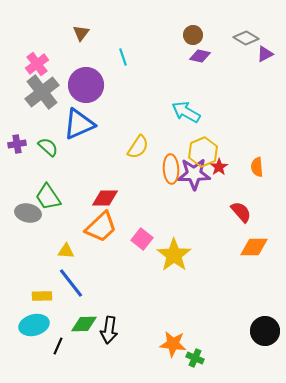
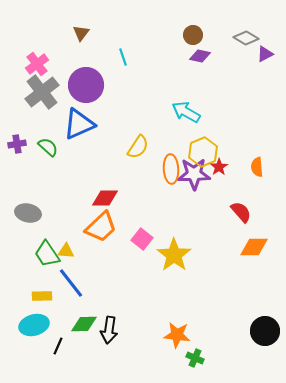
green trapezoid: moved 1 px left, 57 px down
orange star: moved 4 px right, 9 px up
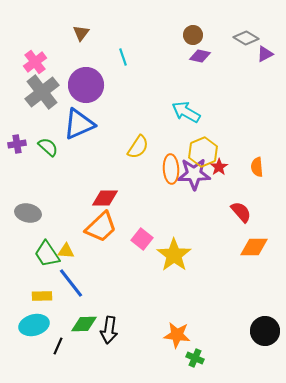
pink cross: moved 2 px left, 2 px up
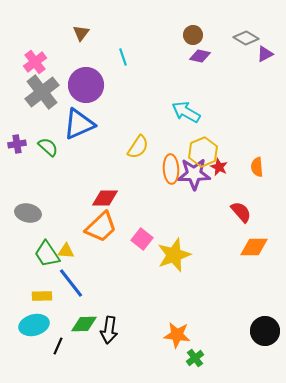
red star: rotated 12 degrees counterclockwise
yellow star: rotated 16 degrees clockwise
green cross: rotated 30 degrees clockwise
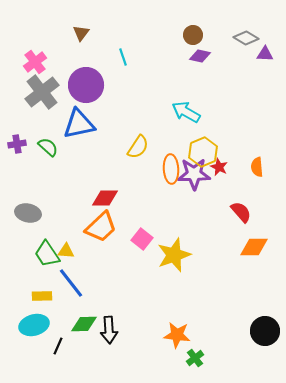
purple triangle: rotated 30 degrees clockwise
blue triangle: rotated 12 degrees clockwise
black arrow: rotated 12 degrees counterclockwise
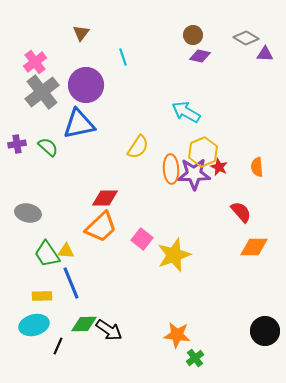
blue line: rotated 16 degrees clockwise
black arrow: rotated 52 degrees counterclockwise
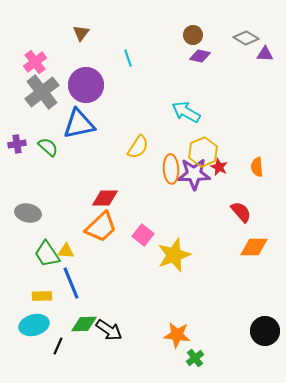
cyan line: moved 5 px right, 1 px down
pink square: moved 1 px right, 4 px up
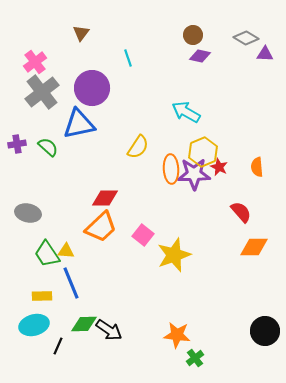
purple circle: moved 6 px right, 3 px down
